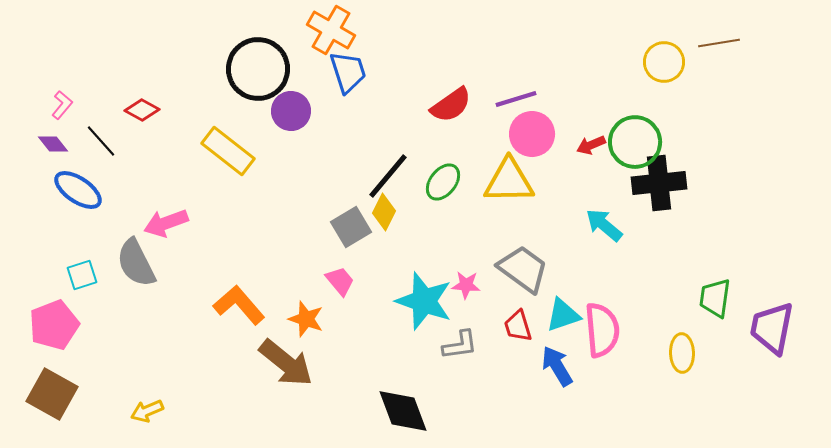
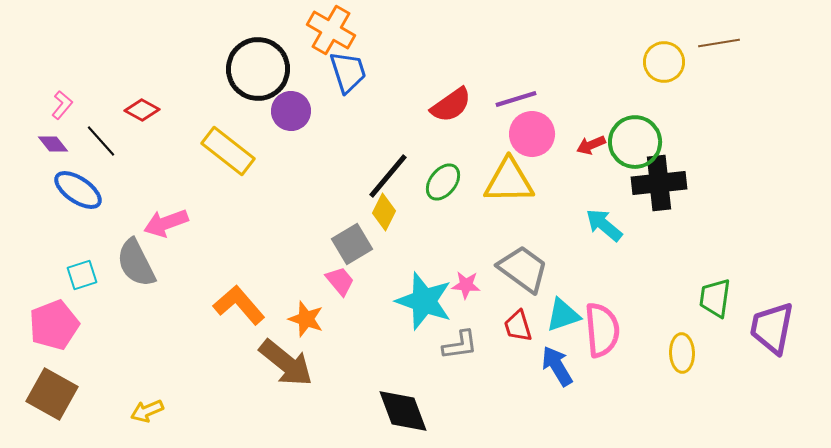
gray square at (351, 227): moved 1 px right, 17 px down
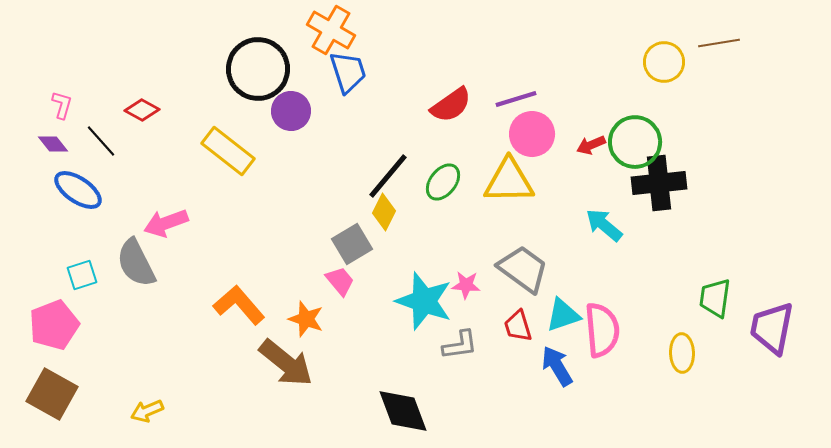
pink L-shape at (62, 105): rotated 24 degrees counterclockwise
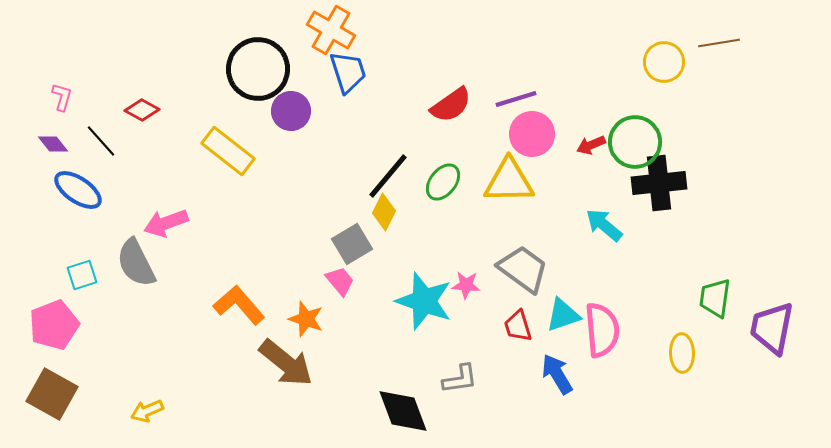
pink L-shape at (62, 105): moved 8 px up
gray L-shape at (460, 345): moved 34 px down
blue arrow at (557, 366): moved 8 px down
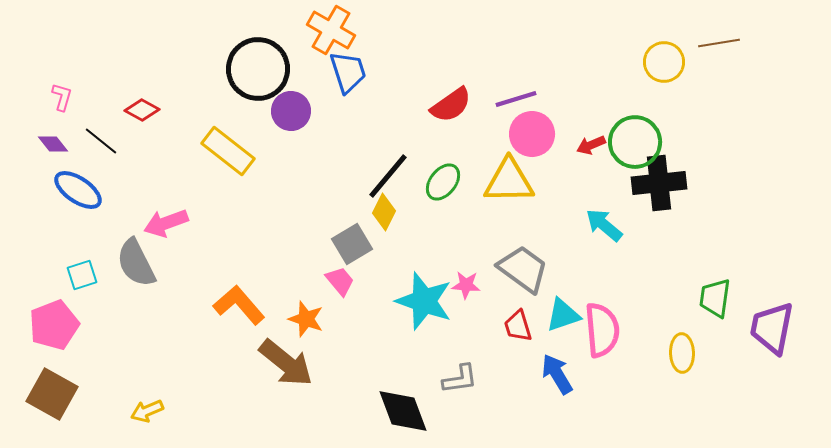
black line at (101, 141): rotated 9 degrees counterclockwise
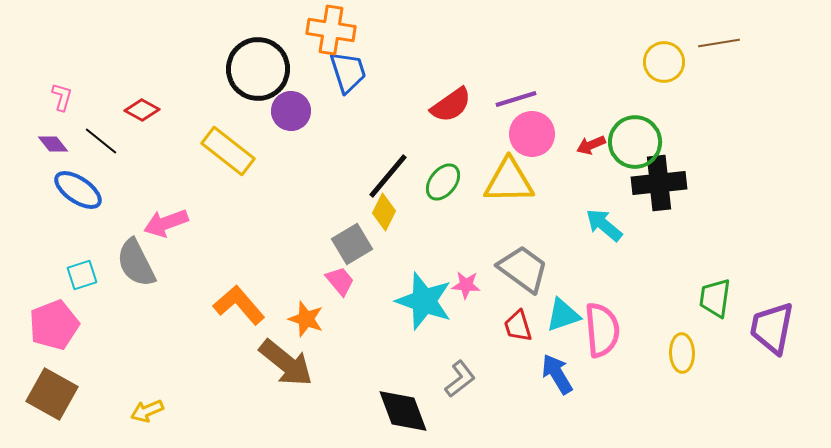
orange cross at (331, 30): rotated 21 degrees counterclockwise
gray L-shape at (460, 379): rotated 30 degrees counterclockwise
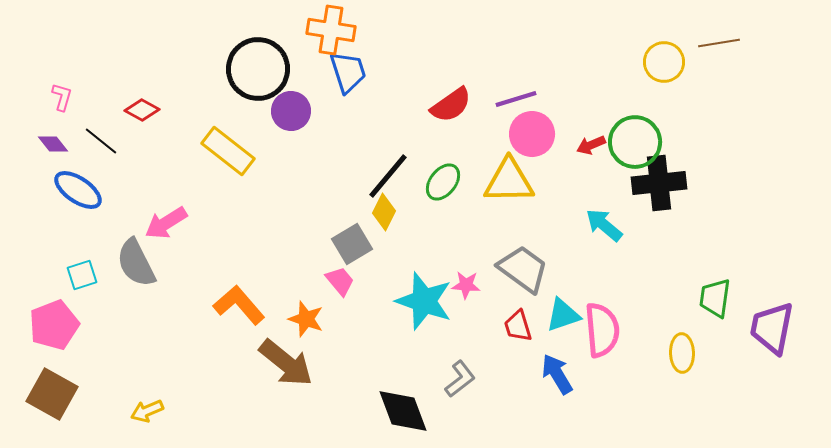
pink arrow at (166, 223): rotated 12 degrees counterclockwise
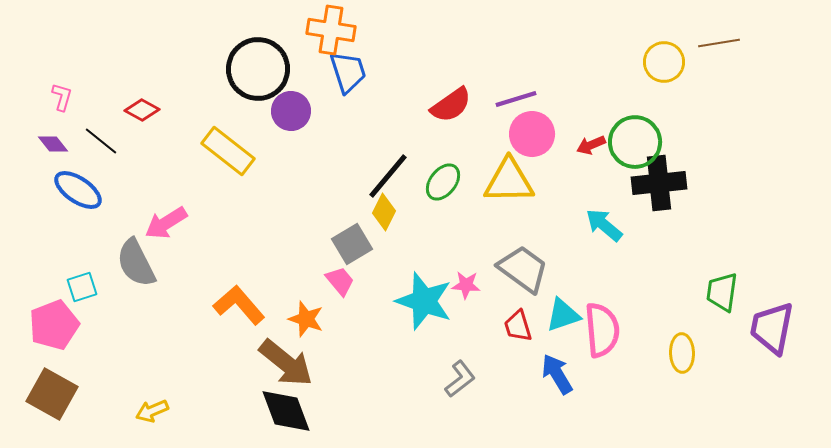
cyan square at (82, 275): moved 12 px down
green trapezoid at (715, 298): moved 7 px right, 6 px up
yellow arrow at (147, 411): moved 5 px right
black diamond at (403, 411): moved 117 px left
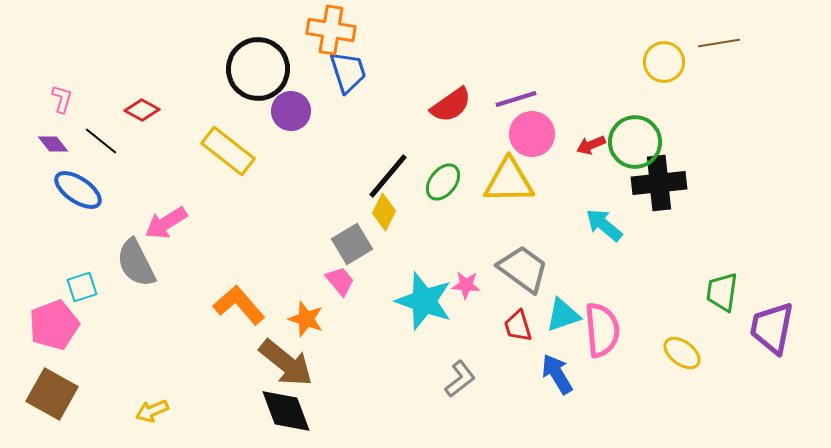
pink L-shape at (62, 97): moved 2 px down
yellow ellipse at (682, 353): rotated 51 degrees counterclockwise
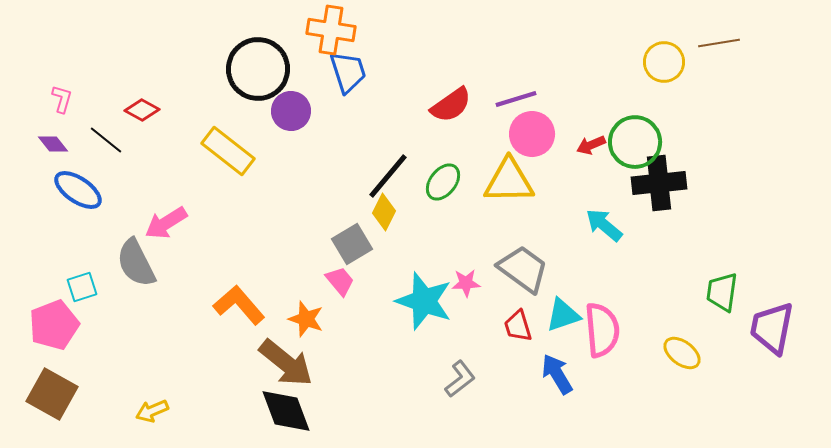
black line at (101, 141): moved 5 px right, 1 px up
pink star at (466, 285): moved 2 px up; rotated 8 degrees counterclockwise
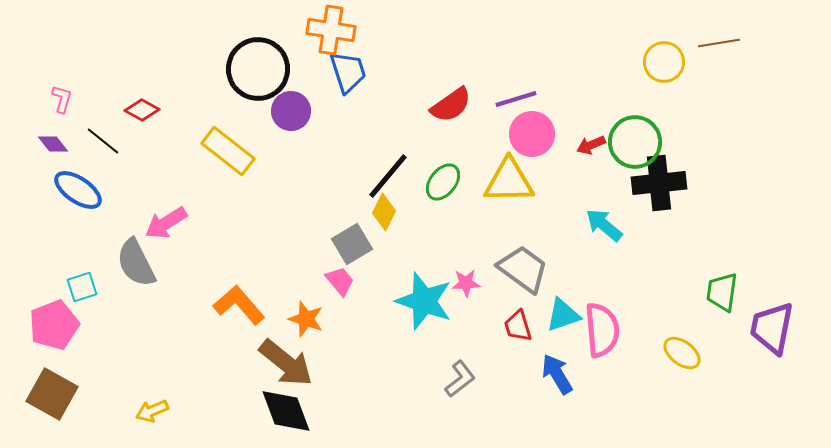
black line at (106, 140): moved 3 px left, 1 px down
